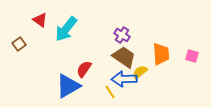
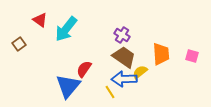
blue triangle: rotated 20 degrees counterclockwise
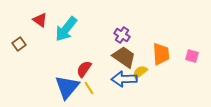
blue triangle: moved 1 px left, 1 px down
yellow line: moved 21 px left, 4 px up
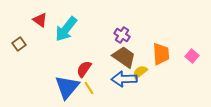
pink square: rotated 24 degrees clockwise
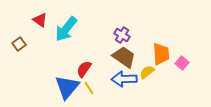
pink square: moved 10 px left, 7 px down
yellow semicircle: moved 7 px right
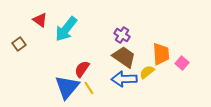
red semicircle: moved 2 px left
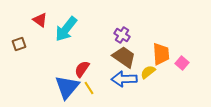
brown square: rotated 16 degrees clockwise
yellow semicircle: moved 1 px right
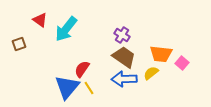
orange trapezoid: rotated 100 degrees clockwise
yellow semicircle: moved 3 px right, 1 px down
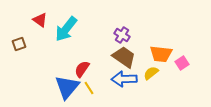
pink square: rotated 16 degrees clockwise
